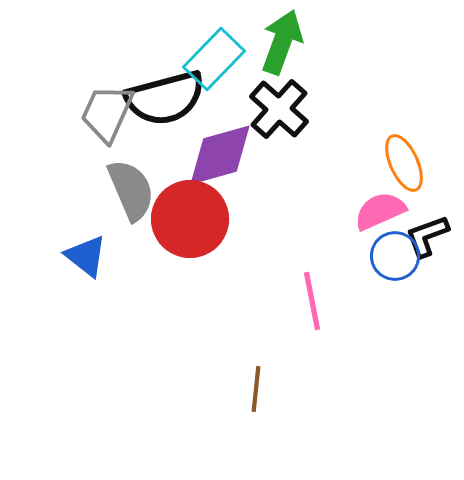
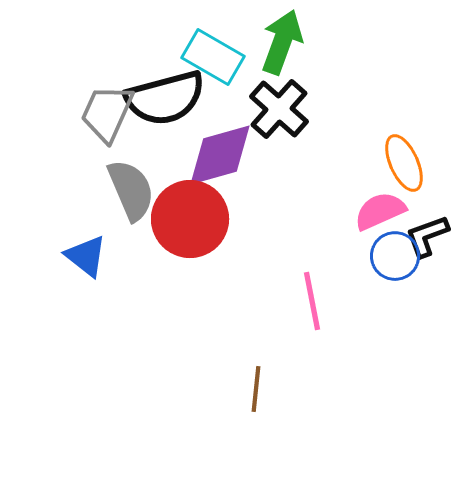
cyan rectangle: moved 1 px left, 2 px up; rotated 76 degrees clockwise
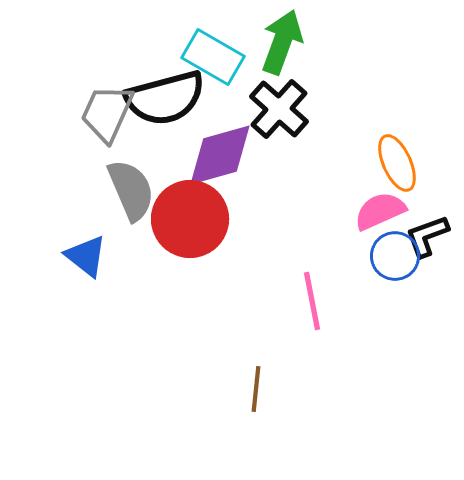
orange ellipse: moved 7 px left
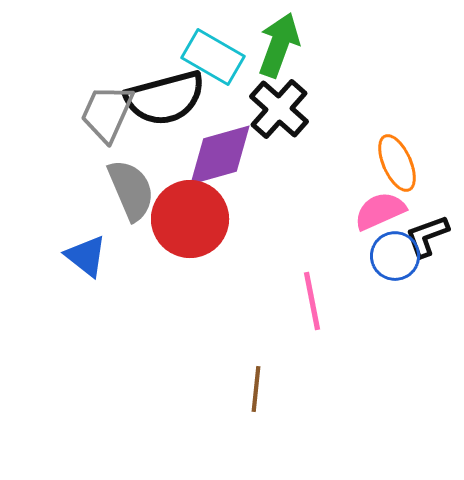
green arrow: moved 3 px left, 3 px down
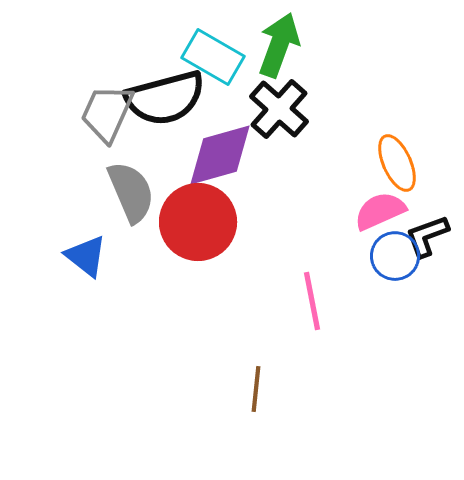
gray semicircle: moved 2 px down
red circle: moved 8 px right, 3 px down
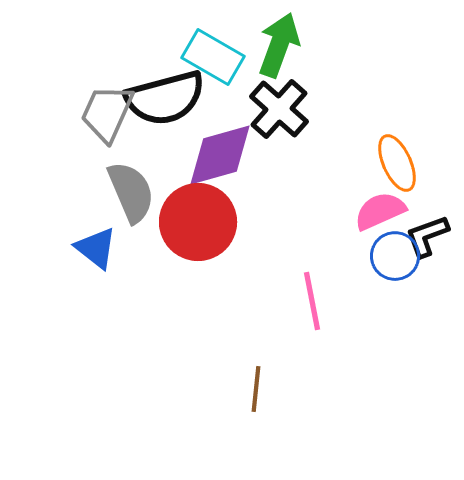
blue triangle: moved 10 px right, 8 px up
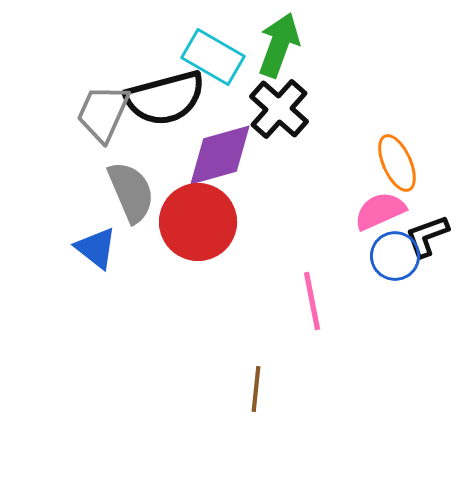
gray trapezoid: moved 4 px left
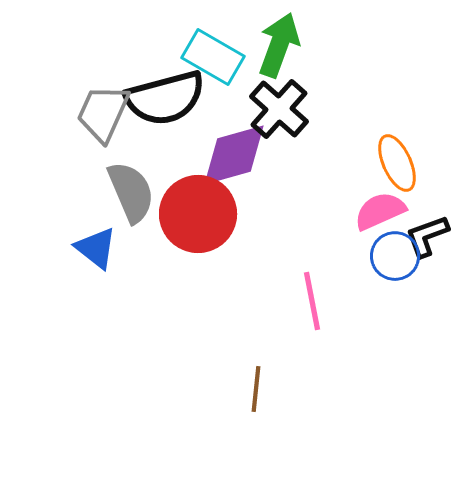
purple diamond: moved 14 px right
red circle: moved 8 px up
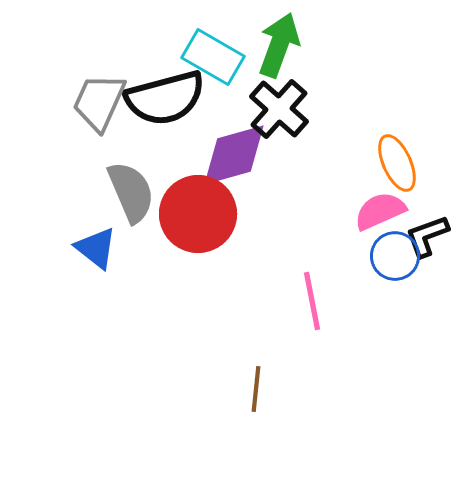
gray trapezoid: moved 4 px left, 11 px up
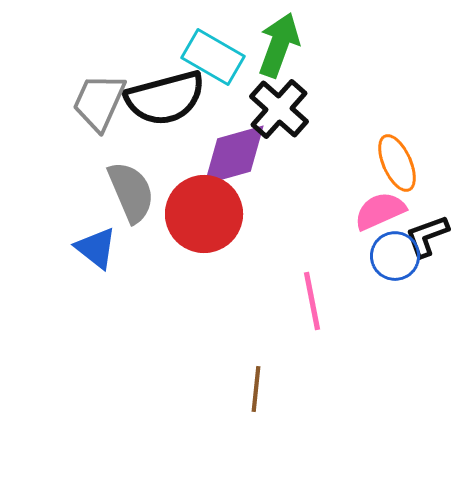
red circle: moved 6 px right
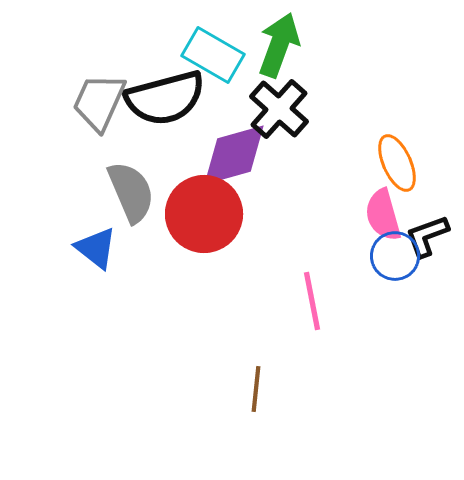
cyan rectangle: moved 2 px up
pink semicircle: moved 3 px right, 4 px down; rotated 82 degrees counterclockwise
